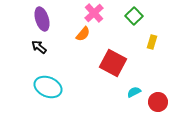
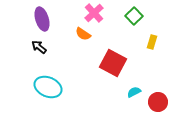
orange semicircle: rotated 84 degrees clockwise
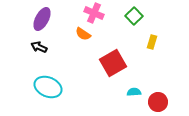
pink cross: rotated 24 degrees counterclockwise
purple ellipse: rotated 45 degrees clockwise
black arrow: rotated 14 degrees counterclockwise
red square: rotated 32 degrees clockwise
cyan semicircle: rotated 24 degrees clockwise
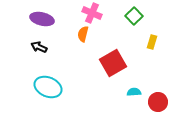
pink cross: moved 2 px left
purple ellipse: rotated 75 degrees clockwise
orange semicircle: rotated 70 degrees clockwise
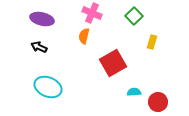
orange semicircle: moved 1 px right, 2 px down
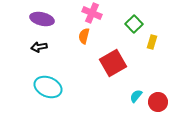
green square: moved 8 px down
black arrow: rotated 35 degrees counterclockwise
cyan semicircle: moved 2 px right, 4 px down; rotated 48 degrees counterclockwise
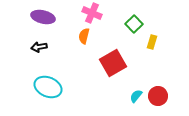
purple ellipse: moved 1 px right, 2 px up
red circle: moved 6 px up
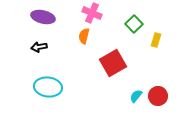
yellow rectangle: moved 4 px right, 2 px up
cyan ellipse: rotated 16 degrees counterclockwise
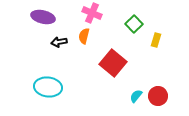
black arrow: moved 20 px right, 5 px up
red square: rotated 20 degrees counterclockwise
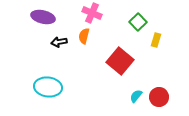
green square: moved 4 px right, 2 px up
red square: moved 7 px right, 2 px up
red circle: moved 1 px right, 1 px down
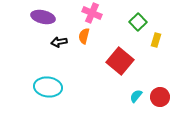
red circle: moved 1 px right
